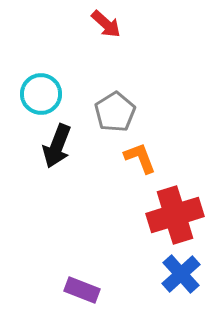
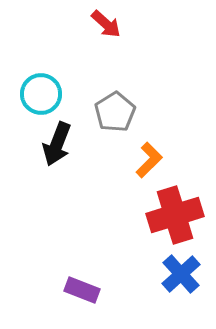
black arrow: moved 2 px up
orange L-shape: moved 9 px right, 2 px down; rotated 66 degrees clockwise
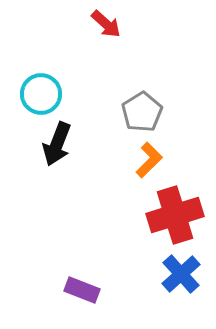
gray pentagon: moved 27 px right
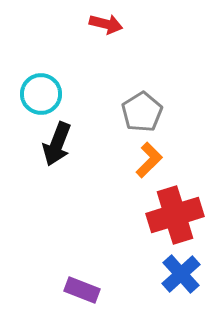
red arrow: rotated 28 degrees counterclockwise
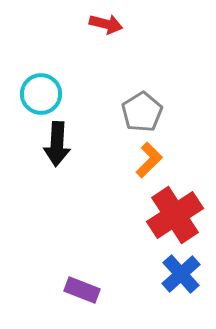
black arrow: rotated 18 degrees counterclockwise
red cross: rotated 16 degrees counterclockwise
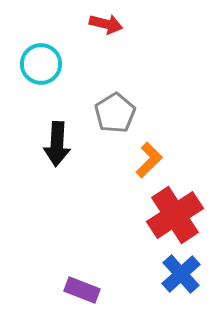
cyan circle: moved 30 px up
gray pentagon: moved 27 px left, 1 px down
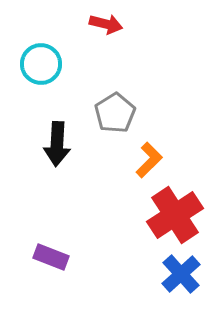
purple rectangle: moved 31 px left, 33 px up
